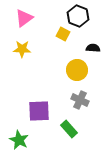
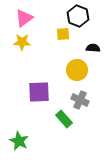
yellow square: rotated 32 degrees counterclockwise
yellow star: moved 7 px up
purple square: moved 19 px up
green rectangle: moved 5 px left, 10 px up
green star: moved 1 px down
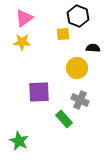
yellow circle: moved 2 px up
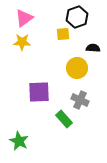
black hexagon: moved 1 px left, 1 px down; rotated 20 degrees clockwise
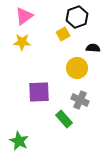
pink triangle: moved 2 px up
yellow square: rotated 24 degrees counterclockwise
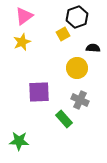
yellow star: rotated 24 degrees counterclockwise
green star: rotated 24 degrees counterclockwise
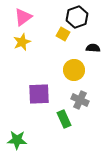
pink triangle: moved 1 px left, 1 px down
yellow square: rotated 32 degrees counterclockwise
yellow circle: moved 3 px left, 2 px down
purple square: moved 2 px down
green rectangle: rotated 18 degrees clockwise
green star: moved 2 px left, 1 px up
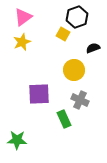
black semicircle: rotated 24 degrees counterclockwise
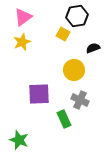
black hexagon: moved 1 px up; rotated 10 degrees clockwise
green star: moved 2 px right; rotated 18 degrees clockwise
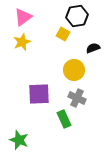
gray cross: moved 3 px left, 2 px up
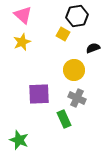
pink triangle: moved 2 px up; rotated 42 degrees counterclockwise
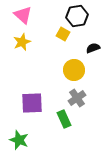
purple square: moved 7 px left, 9 px down
gray cross: rotated 30 degrees clockwise
